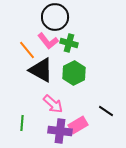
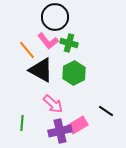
purple cross: rotated 20 degrees counterclockwise
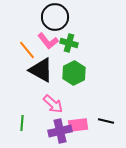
black line: moved 10 px down; rotated 21 degrees counterclockwise
pink rectangle: rotated 24 degrees clockwise
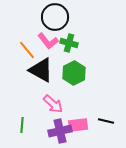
green line: moved 2 px down
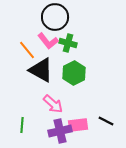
green cross: moved 1 px left
black line: rotated 14 degrees clockwise
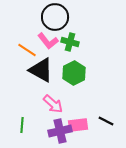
green cross: moved 2 px right, 1 px up
orange line: rotated 18 degrees counterclockwise
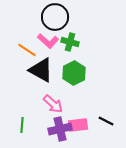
pink L-shape: rotated 10 degrees counterclockwise
purple cross: moved 2 px up
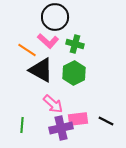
green cross: moved 5 px right, 2 px down
pink rectangle: moved 6 px up
purple cross: moved 1 px right, 1 px up
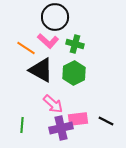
orange line: moved 1 px left, 2 px up
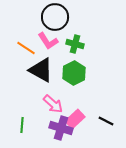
pink L-shape: rotated 15 degrees clockwise
pink rectangle: moved 3 px left; rotated 36 degrees counterclockwise
purple cross: rotated 30 degrees clockwise
